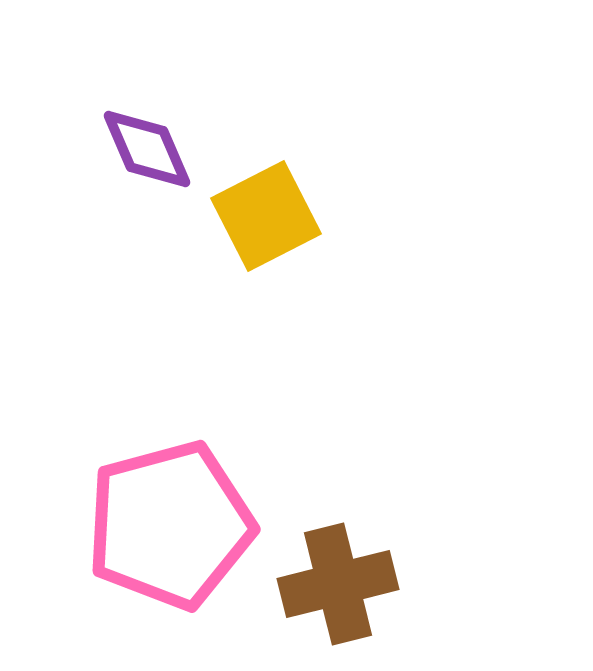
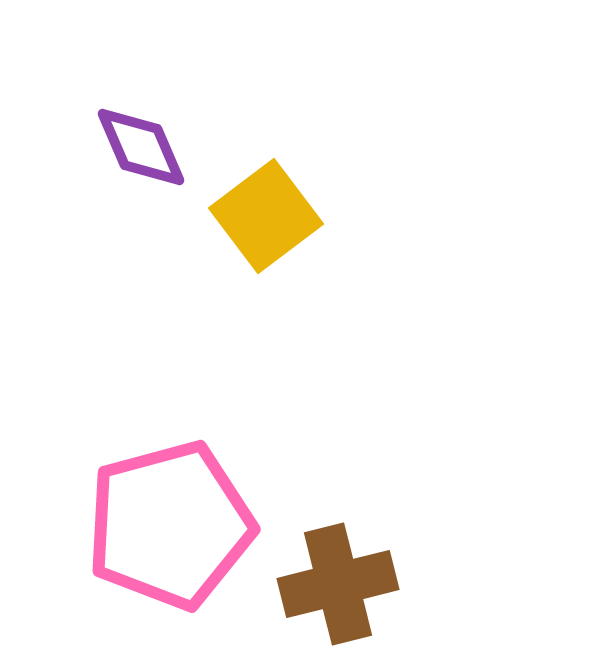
purple diamond: moved 6 px left, 2 px up
yellow square: rotated 10 degrees counterclockwise
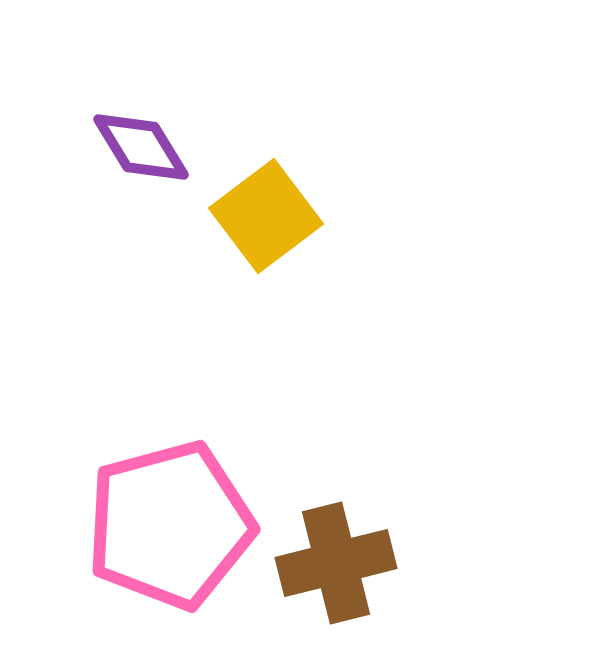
purple diamond: rotated 8 degrees counterclockwise
brown cross: moved 2 px left, 21 px up
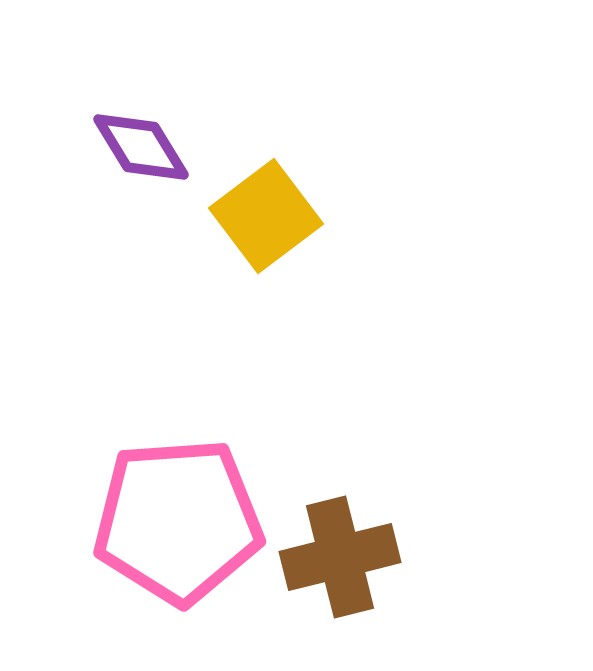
pink pentagon: moved 8 px right, 4 px up; rotated 11 degrees clockwise
brown cross: moved 4 px right, 6 px up
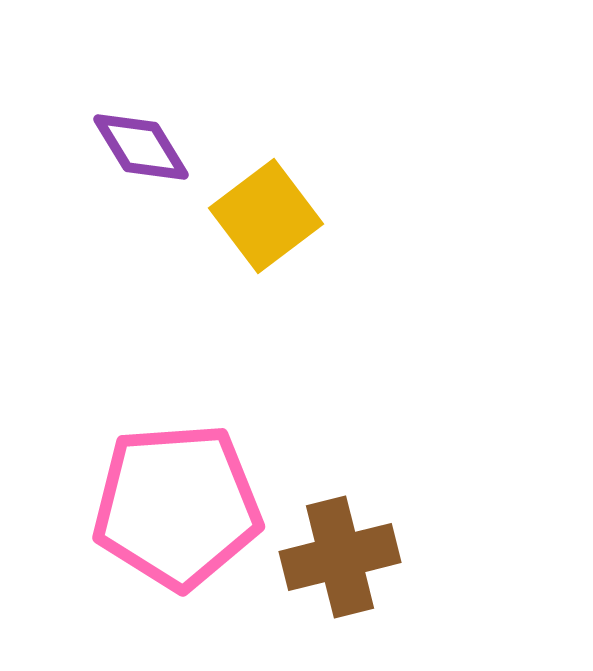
pink pentagon: moved 1 px left, 15 px up
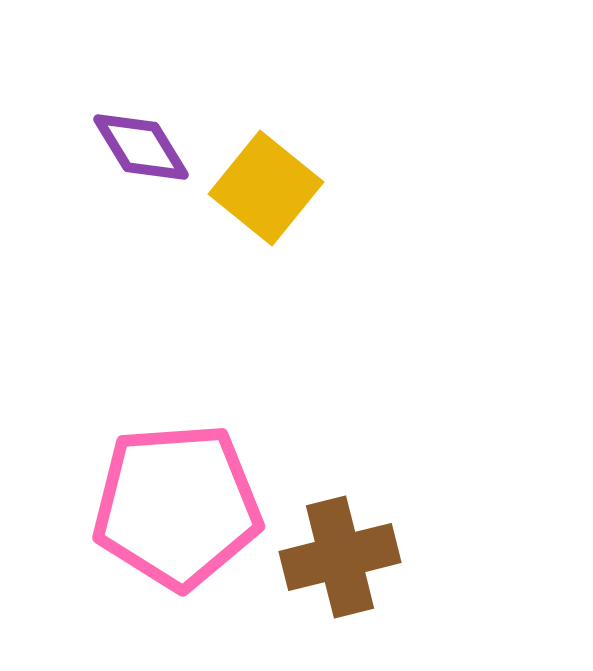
yellow square: moved 28 px up; rotated 14 degrees counterclockwise
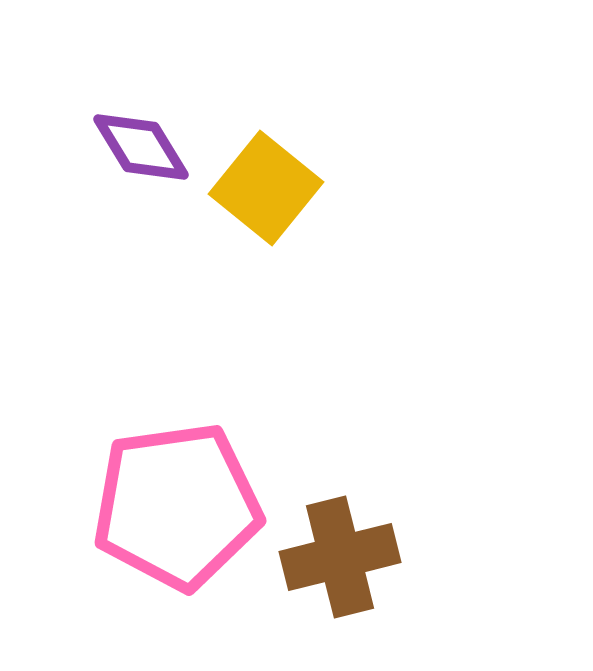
pink pentagon: rotated 4 degrees counterclockwise
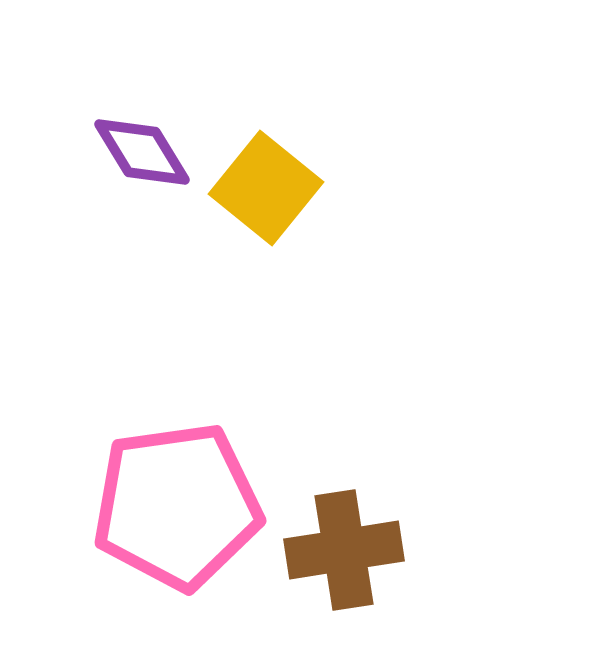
purple diamond: moved 1 px right, 5 px down
brown cross: moved 4 px right, 7 px up; rotated 5 degrees clockwise
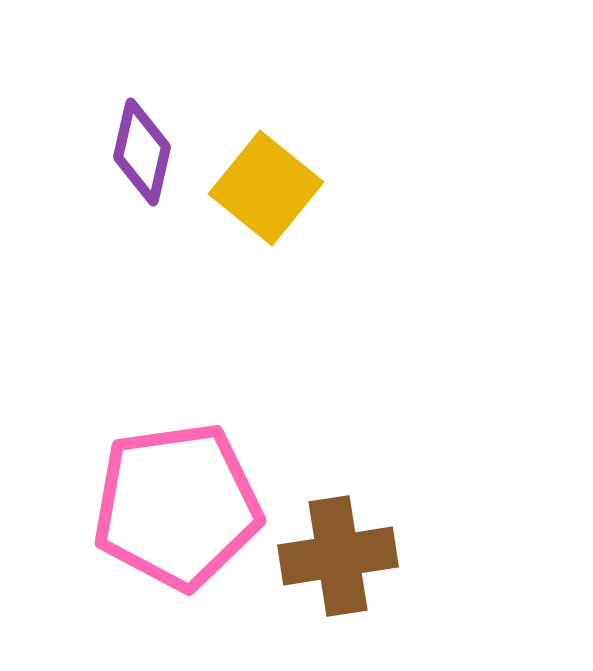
purple diamond: rotated 44 degrees clockwise
brown cross: moved 6 px left, 6 px down
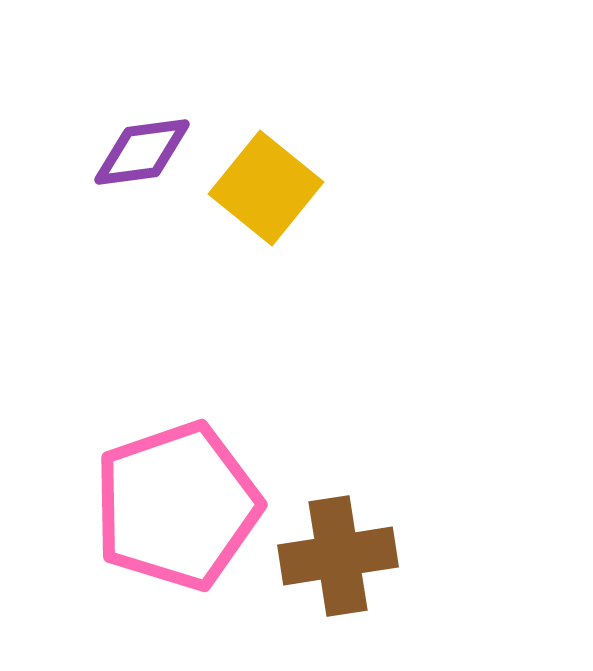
purple diamond: rotated 70 degrees clockwise
pink pentagon: rotated 11 degrees counterclockwise
